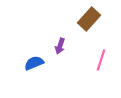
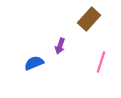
pink line: moved 2 px down
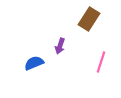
brown rectangle: rotated 10 degrees counterclockwise
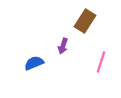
brown rectangle: moved 4 px left, 2 px down
purple arrow: moved 3 px right
